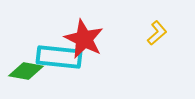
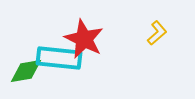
cyan rectangle: moved 1 px down
green diamond: rotated 20 degrees counterclockwise
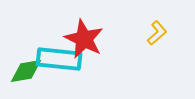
cyan rectangle: moved 1 px down
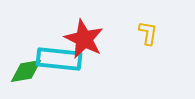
yellow L-shape: moved 9 px left; rotated 40 degrees counterclockwise
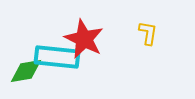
cyan rectangle: moved 2 px left, 2 px up
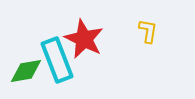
yellow L-shape: moved 2 px up
cyan rectangle: moved 3 px down; rotated 63 degrees clockwise
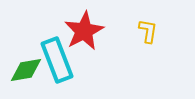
red star: moved 8 px up; rotated 18 degrees clockwise
green diamond: moved 1 px up
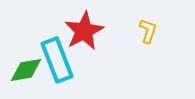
yellow L-shape: rotated 10 degrees clockwise
